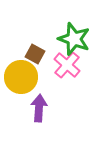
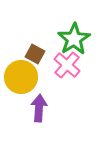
green star: rotated 20 degrees clockwise
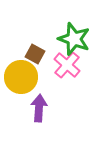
green star: rotated 20 degrees counterclockwise
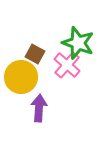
green star: moved 4 px right, 4 px down
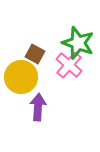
pink cross: moved 2 px right
purple arrow: moved 1 px left, 1 px up
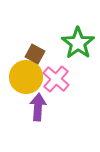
green star: rotated 16 degrees clockwise
pink cross: moved 13 px left, 14 px down
yellow circle: moved 5 px right
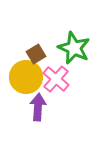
green star: moved 4 px left, 5 px down; rotated 12 degrees counterclockwise
brown square: moved 1 px right; rotated 30 degrees clockwise
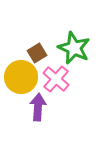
brown square: moved 1 px right, 1 px up
yellow circle: moved 5 px left
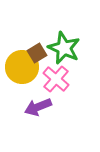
green star: moved 10 px left
yellow circle: moved 1 px right, 10 px up
purple arrow: rotated 116 degrees counterclockwise
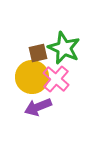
brown square: moved 1 px right; rotated 18 degrees clockwise
yellow circle: moved 10 px right, 10 px down
